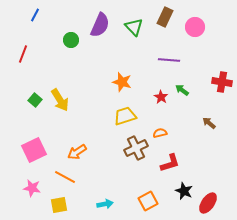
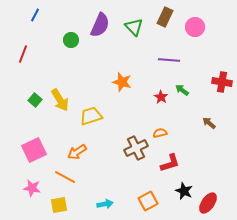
yellow trapezoid: moved 34 px left
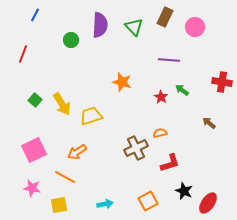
purple semicircle: rotated 20 degrees counterclockwise
yellow arrow: moved 2 px right, 4 px down
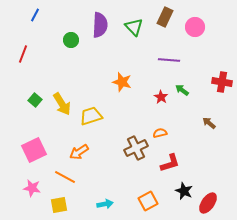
orange arrow: moved 2 px right
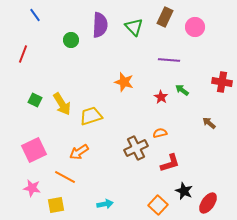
blue line: rotated 64 degrees counterclockwise
orange star: moved 2 px right
green square: rotated 16 degrees counterclockwise
orange square: moved 10 px right, 4 px down; rotated 18 degrees counterclockwise
yellow square: moved 3 px left
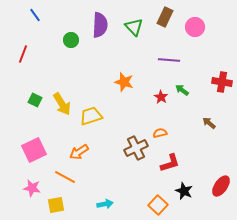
red ellipse: moved 13 px right, 17 px up
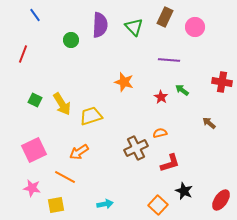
red ellipse: moved 14 px down
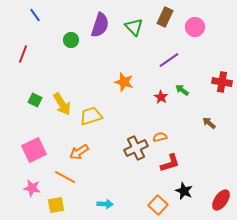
purple semicircle: rotated 15 degrees clockwise
purple line: rotated 40 degrees counterclockwise
orange semicircle: moved 4 px down
cyan arrow: rotated 14 degrees clockwise
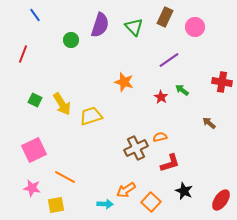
orange arrow: moved 47 px right, 38 px down
orange square: moved 7 px left, 3 px up
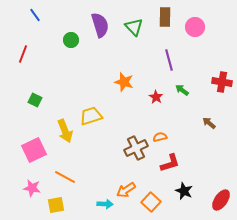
brown rectangle: rotated 24 degrees counterclockwise
purple semicircle: rotated 35 degrees counterclockwise
purple line: rotated 70 degrees counterclockwise
red star: moved 5 px left
yellow arrow: moved 3 px right, 27 px down; rotated 10 degrees clockwise
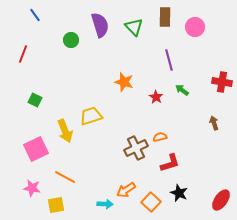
brown arrow: moved 5 px right; rotated 32 degrees clockwise
pink square: moved 2 px right, 1 px up
black star: moved 5 px left, 2 px down
